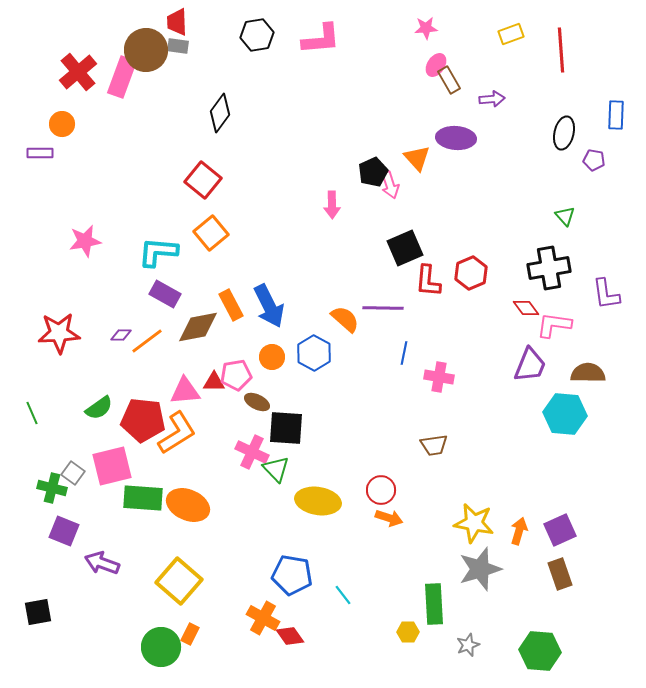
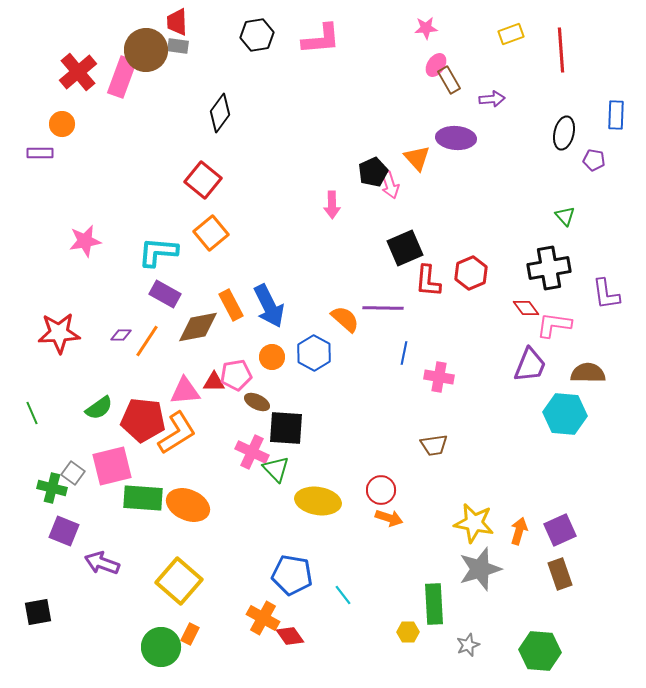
orange line at (147, 341): rotated 20 degrees counterclockwise
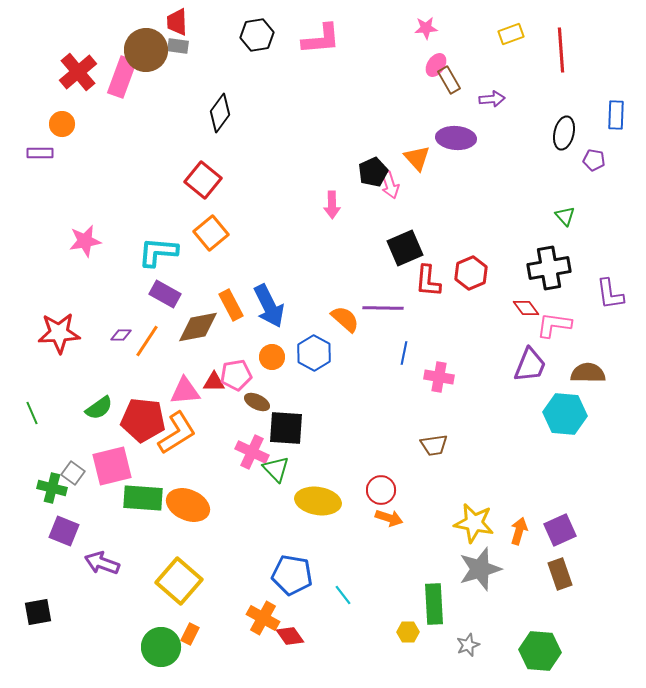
purple L-shape at (606, 294): moved 4 px right
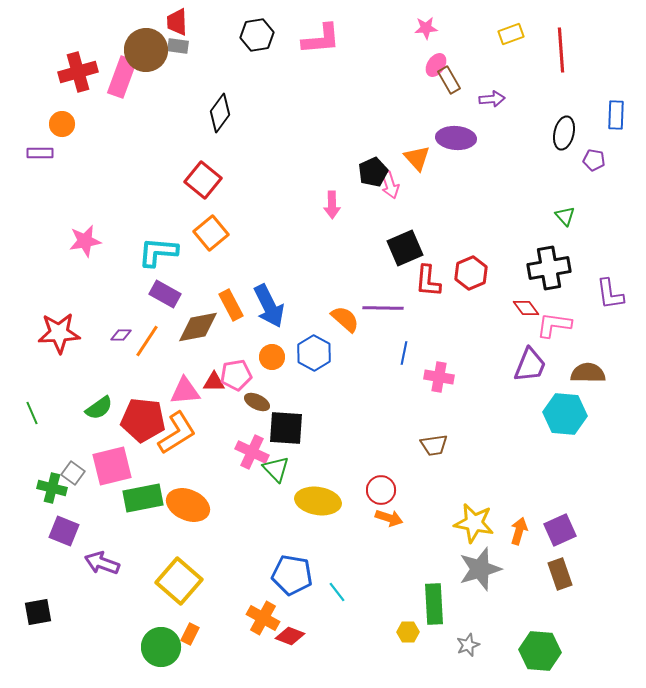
red cross at (78, 72): rotated 24 degrees clockwise
green rectangle at (143, 498): rotated 15 degrees counterclockwise
cyan line at (343, 595): moved 6 px left, 3 px up
red diamond at (290, 636): rotated 32 degrees counterclockwise
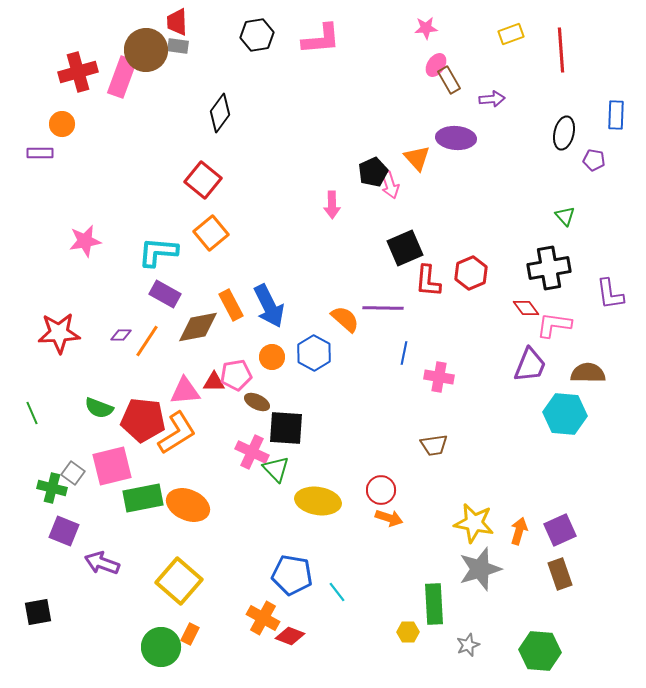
green semicircle at (99, 408): rotated 56 degrees clockwise
